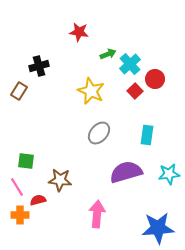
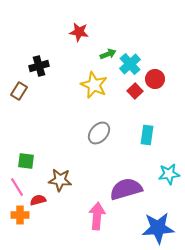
yellow star: moved 3 px right, 6 px up
purple semicircle: moved 17 px down
pink arrow: moved 2 px down
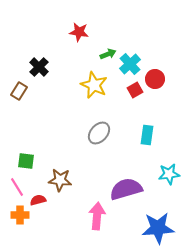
black cross: moved 1 px down; rotated 30 degrees counterclockwise
red square: moved 1 px up; rotated 14 degrees clockwise
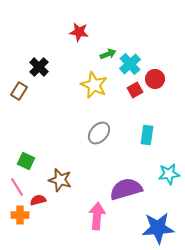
green square: rotated 18 degrees clockwise
brown star: rotated 10 degrees clockwise
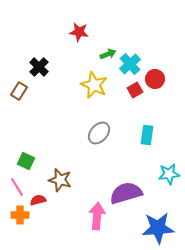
purple semicircle: moved 4 px down
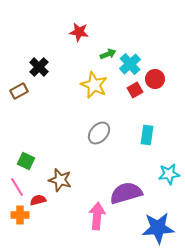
brown rectangle: rotated 30 degrees clockwise
